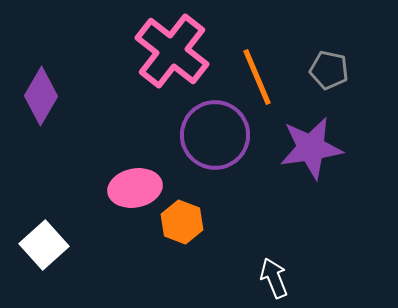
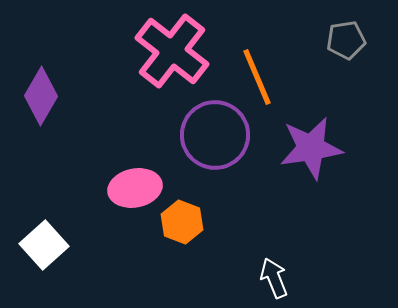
gray pentagon: moved 17 px right, 30 px up; rotated 21 degrees counterclockwise
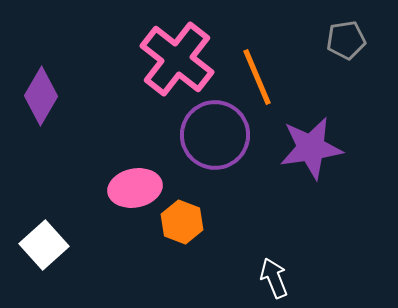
pink cross: moved 5 px right, 8 px down
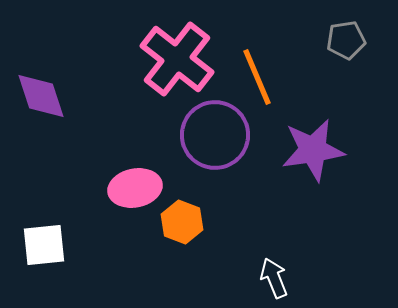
purple diamond: rotated 48 degrees counterclockwise
purple star: moved 2 px right, 2 px down
white square: rotated 36 degrees clockwise
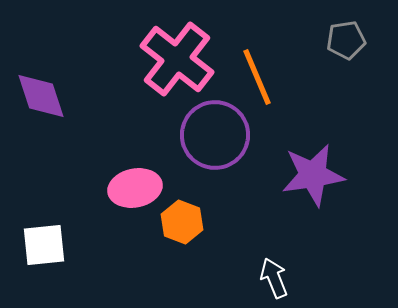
purple star: moved 25 px down
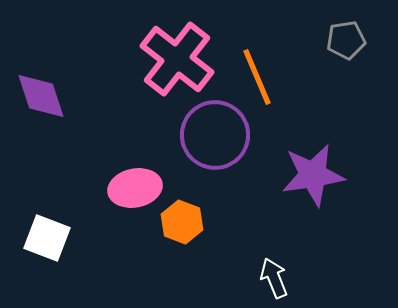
white square: moved 3 px right, 7 px up; rotated 27 degrees clockwise
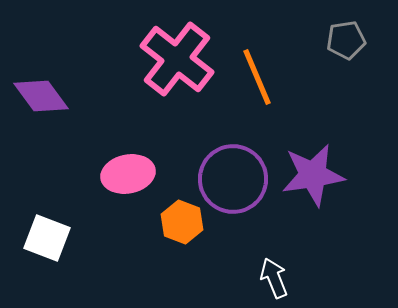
purple diamond: rotated 18 degrees counterclockwise
purple circle: moved 18 px right, 44 px down
pink ellipse: moved 7 px left, 14 px up
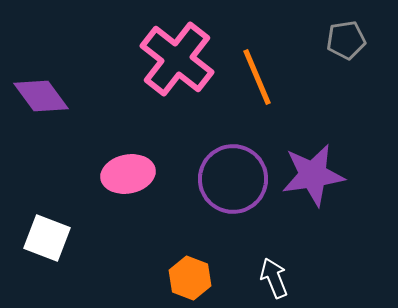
orange hexagon: moved 8 px right, 56 px down
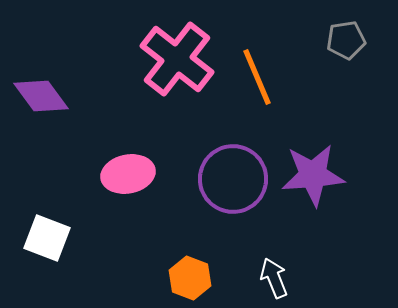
purple star: rotated 4 degrees clockwise
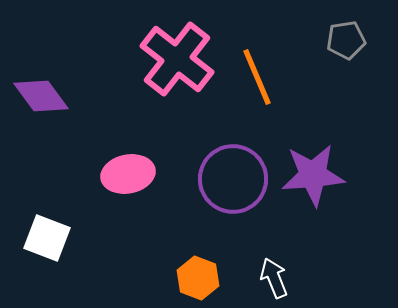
orange hexagon: moved 8 px right
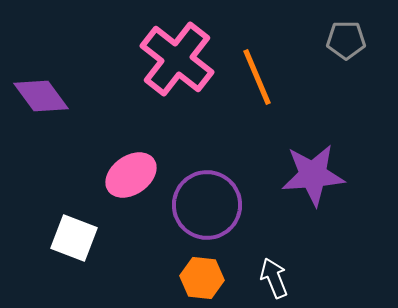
gray pentagon: rotated 9 degrees clockwise
pink ellipse: moved 3 px right, 1 px down; rotated 24 degrees counterclockwise
purple circle: moved 26 px left, 26 px down
white square: moved 27 px right
orange hexagon: moved 4 px right; rotated 15 degrees counterclockwise
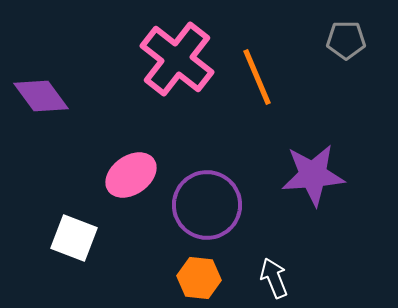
orange hexagon: moved 3 px left
